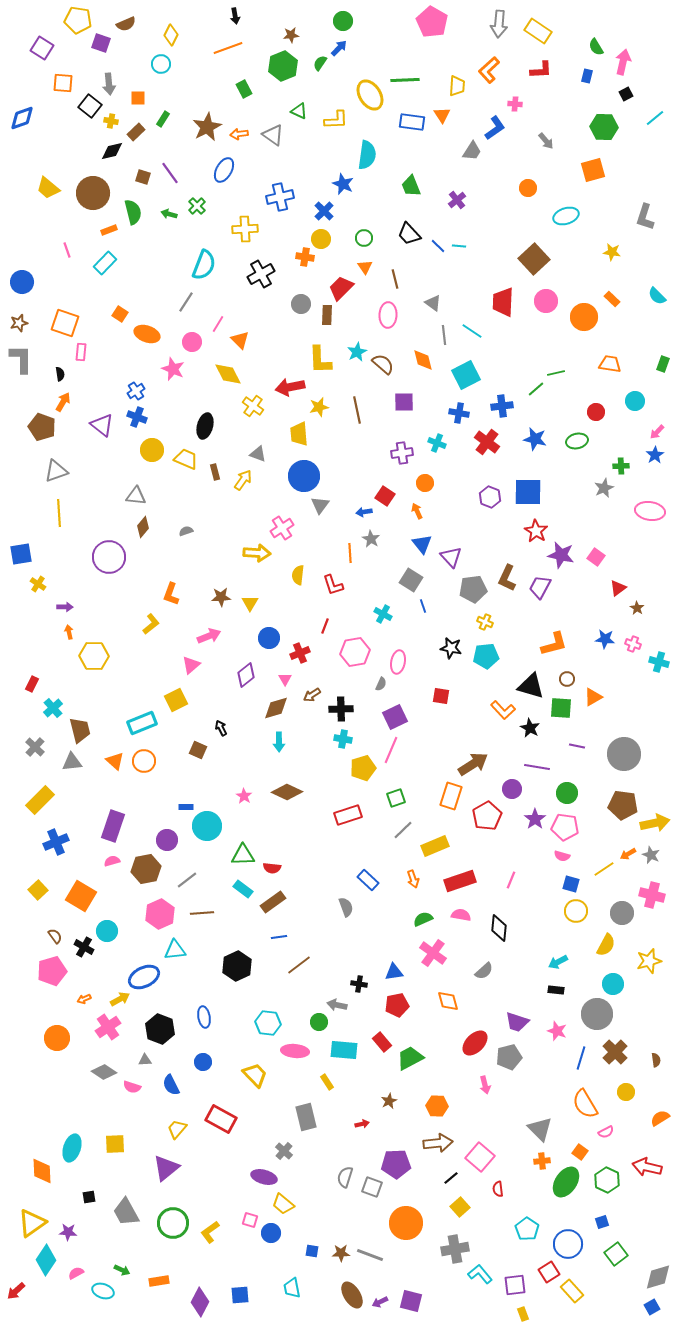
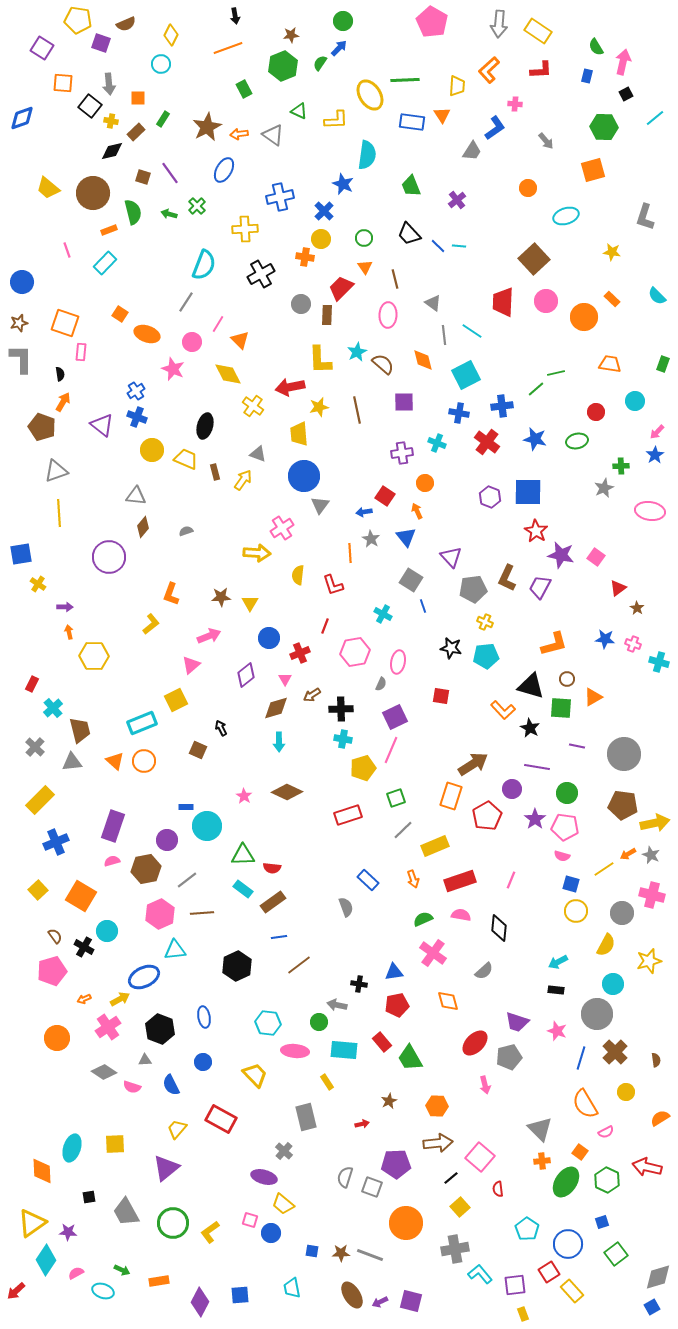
blue triangle at (422, 544): moved 16 px left, 7 px up
green trapezoid at (410, 1058): rotated 92 degrees counterclockwise
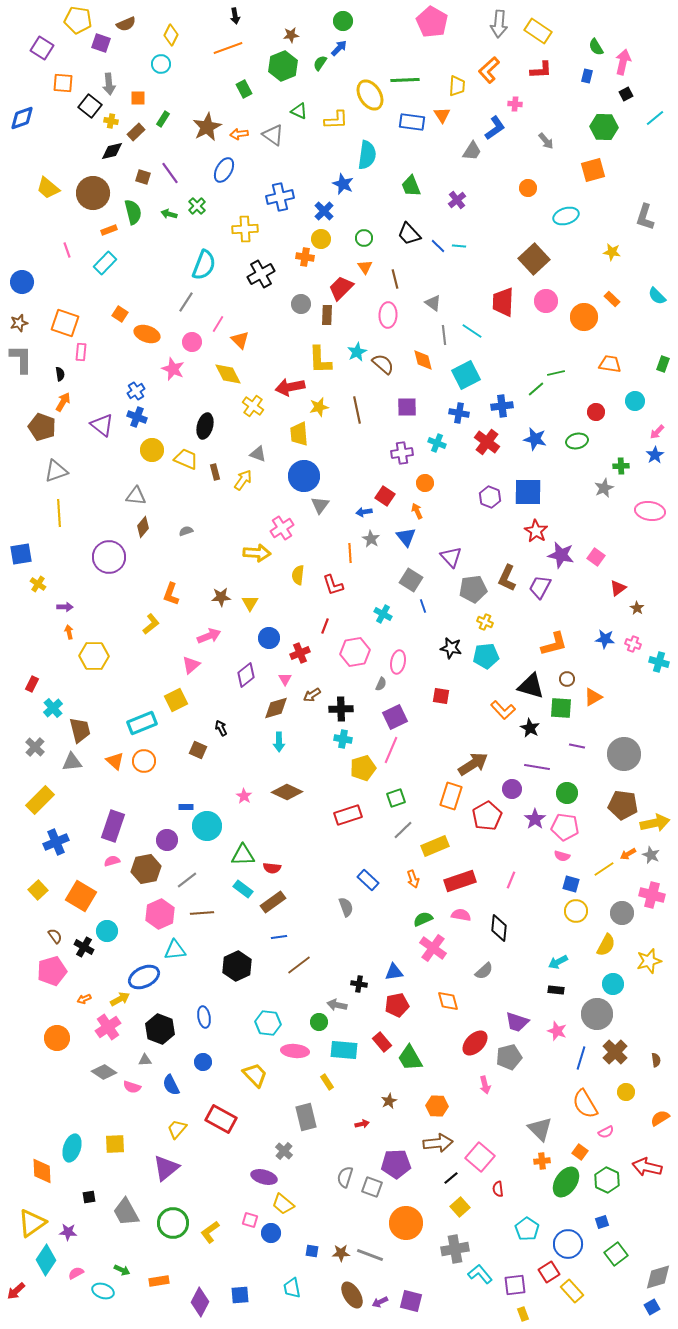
purple square at (404, 402): moved 3 px right, 5 px down
pink cross at (433, 953): moved 5 px up
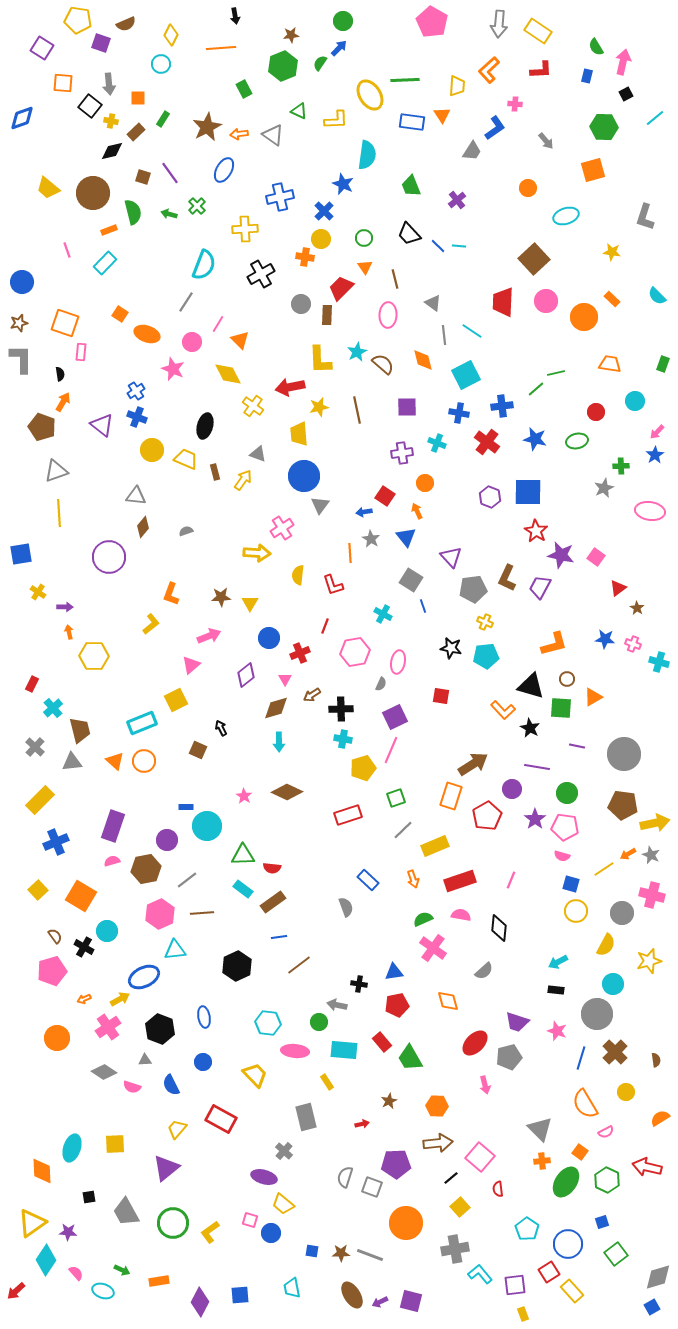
orange line at (228, 48): moved 7 px left; rotated 16 degrees clockwise
yellow cross at (38, 584): moved 8 px down
pink semicircle at (76, 1273): rotated 77 degrees clockwise
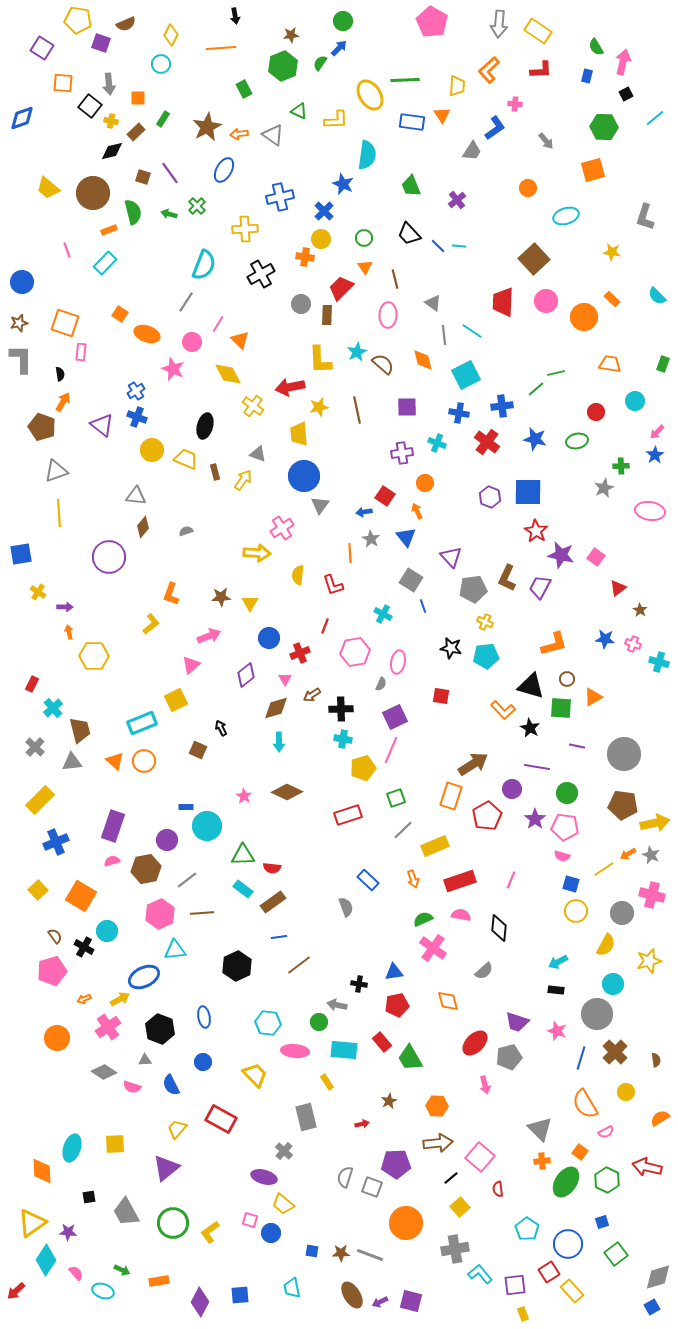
brown star at (637, 608): moved 3 px right, 2 px down
